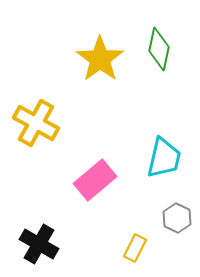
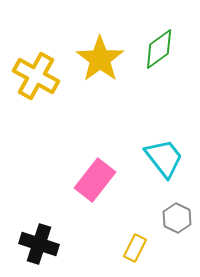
green diamond: rotated 42 degrees clockwise
yellow cross: moved 47 px up
cyan trapezoid: rotated 51 degrees counterclockwise
pink rectangle: rotated 12 degrees counterclockwise
black cross: rotated 12 degrees counterclockwise
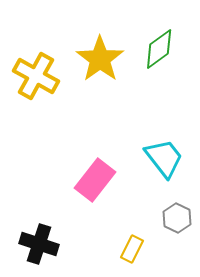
yellow rectangle: moved 3 px left, 1 px down
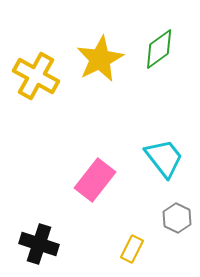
yellow star: rotated 9 degrees clockwise
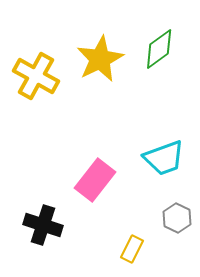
cyan trapezoid: rotated 108 degrees clockwise
black cross: moved 4 px right, 19 px up
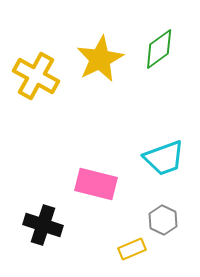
pink rectangle: moved 1 px right, 4 px down; rotated 66 degrees clockwise
gray hexagon: moved 14 px left, 2 px down
yellow rectangle: rotated 40 degrees clockwise
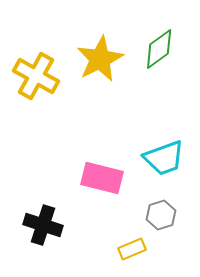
pink rectangle: moved 6 px right, 6 px up
gray hexagon: moved 2 px left, 5 px up; rotated 16 degrees clockwise
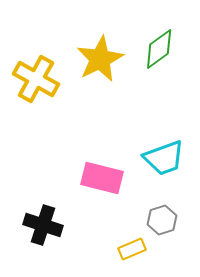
yellow cross: moved 3 px down
gray hexagon: moved 1 px right, 5 px down
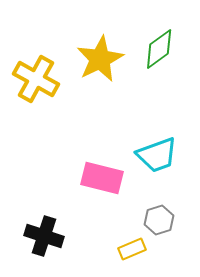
cyan trapezoid: moved 7 px left, 3 px up
gray hexagon: moved 3 px left
black cross: moved 1 px right, 11 px down
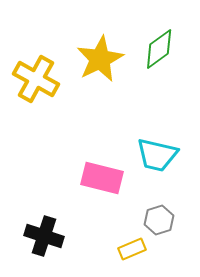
cyan trapezoid: rotated 33 degrees clockwise
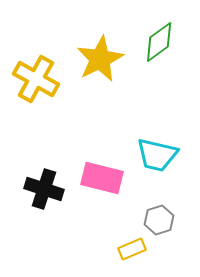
green diamond: moved 7 px up
black cross: moved 47 px up
